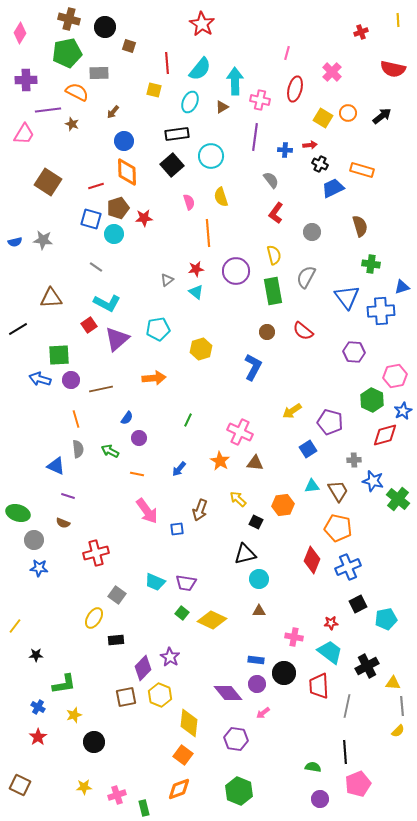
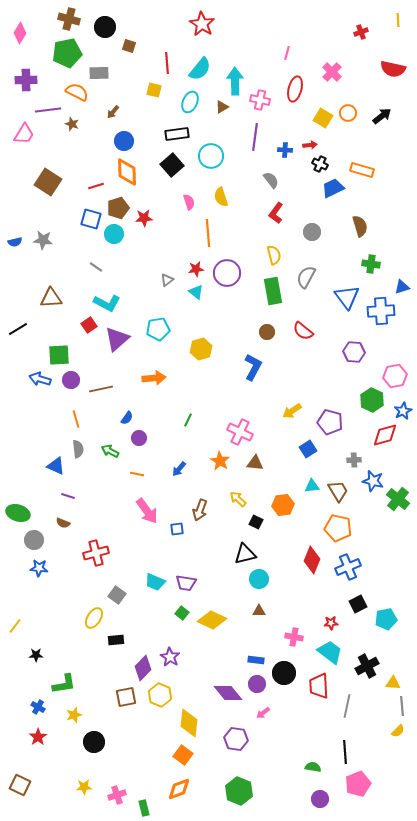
purple circle at (236, 271): moved 9 px left, 2 px down
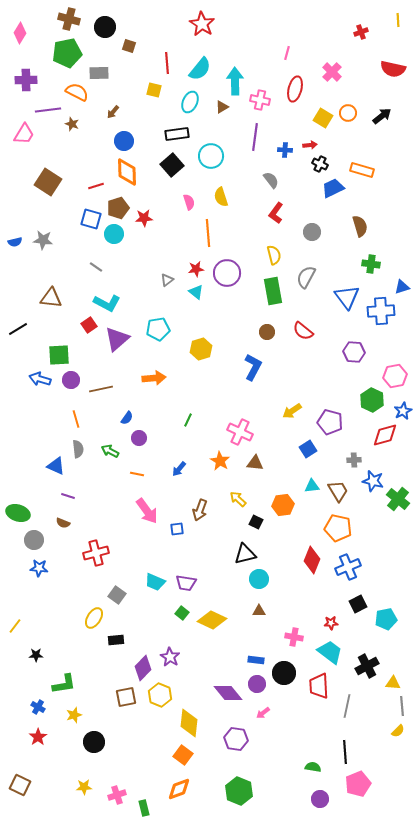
brown triangle at (51, 298): rotated 10 degrees clockwise
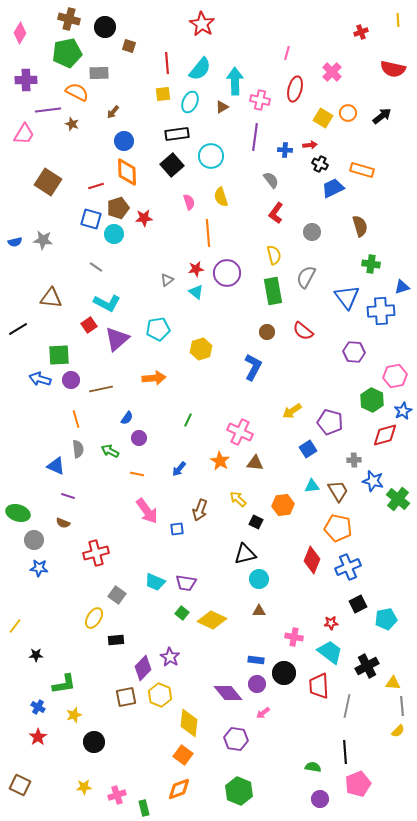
yellow square at (154, 90): moved 9 px right, 4 px down; rotated 21 degrees counterclockwise
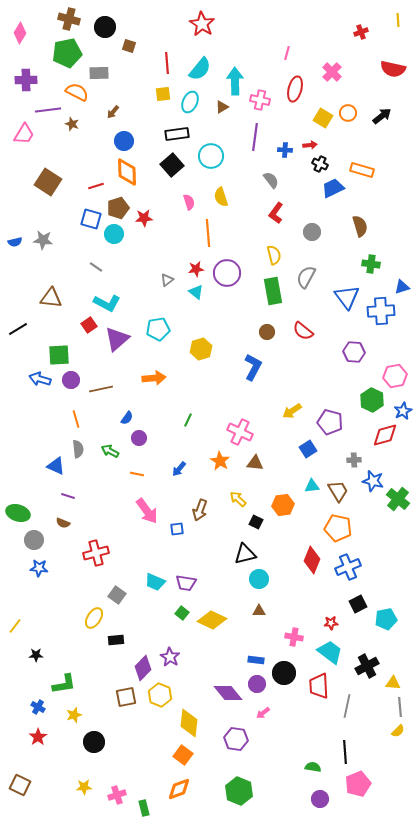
gray line at (402, 706): moved 2 px left, 1 px down
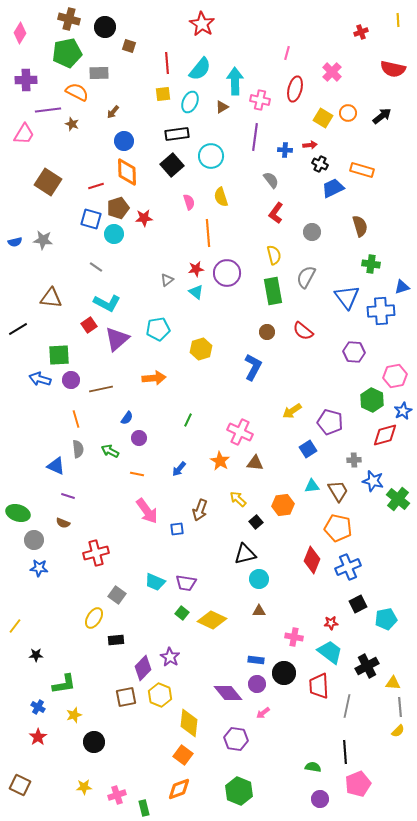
black square at (256, 522): rotated 24 degrees clockwise
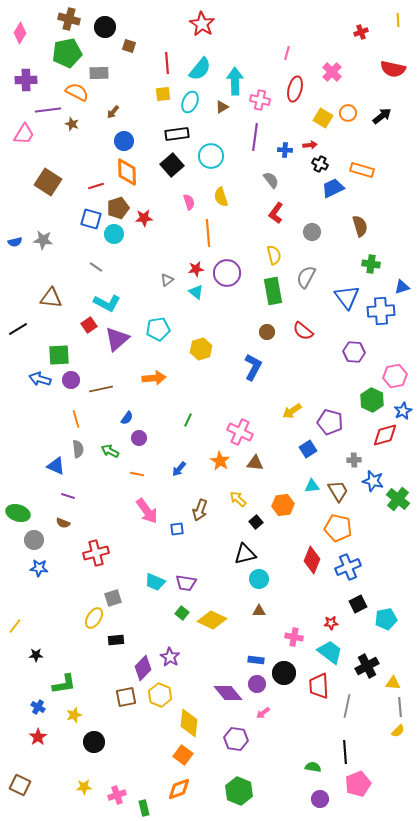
gray square at (117, 595): moved 4 px left, 3 px down; rotated 36 degrees clockwise
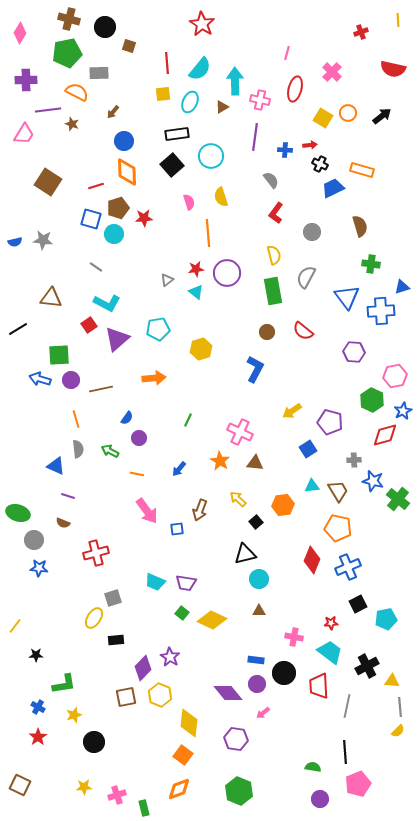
blue L-shape at (253, 367): moved 2 px right, 2 px down
yellow triangle at (393, 683): moved 1 px left, 2 px up
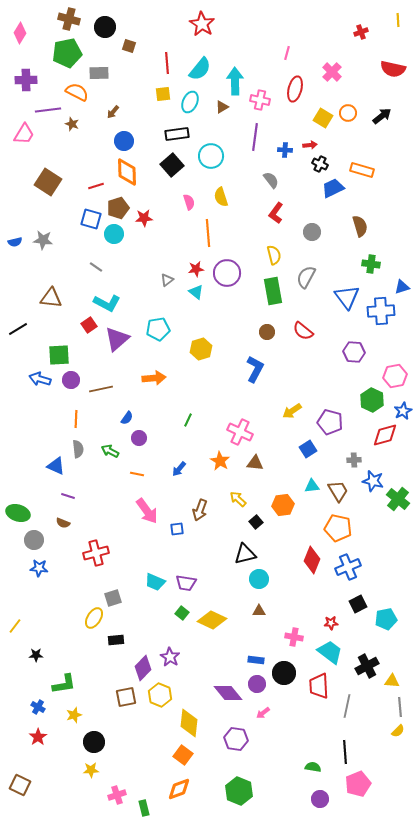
orange line at (76, 419): rotated 18 degrees clockwise
yellow star at (84, 787): moved 7 px right, 17 px up
